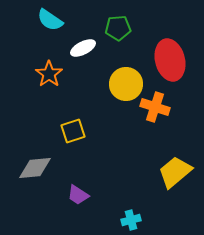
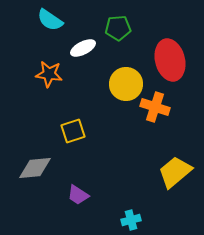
orange star: rotated 28 degrees counterclockwise
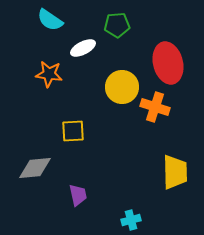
green pentagon: moved 1 px left, 3 px up
red ellipse: moved 2 px left, 3 px down
yellow circle: moved 4 px left, 3 px down
yellow square: rotated 15 degrees clockwise
yellow trapezoid: rotated 129 degrees clockwise
purple trapezoid: rotated 135 degrees counterclockwise
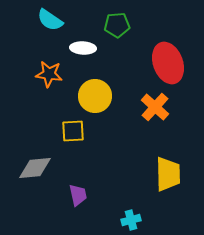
white ellipse: rotated 30 degrees clockwise
red ellipse: rotated 6 degrees counterclockwise
yellow circle: moved 27 px left, 9 px down
orange cross: rotated 24 degrees clockwise
yellow trapezoid: moved 7 px left, 2 px down
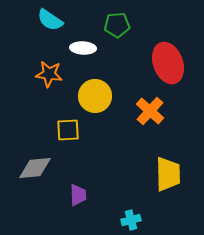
orange cross: moved 5 px left, 4 px down
yellow square: moved 5 px left, 1 px up
purple trapezoid: rotated 10 degrees clockwise
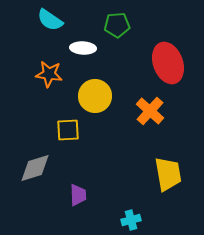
gray diamond: rotated 12 degrees counterclockwise
yellow trapezoid: rotated 9 degrees counterclockwise
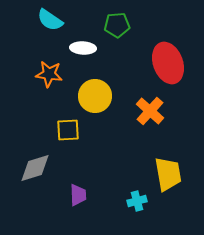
cyan cross: moved 6 px right, 19 px up
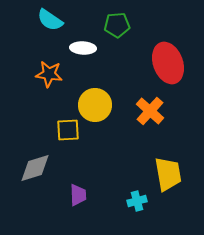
yellow circle: moved 9 px down
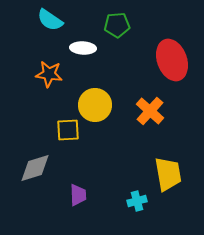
red ellipse: moved 4 px right, 3 px up
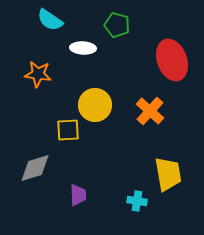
green pentagon: rotated 20 degrees clockwise
orange star: moved 11 px left
cyan cross: rotated 24 degrees clockwise
